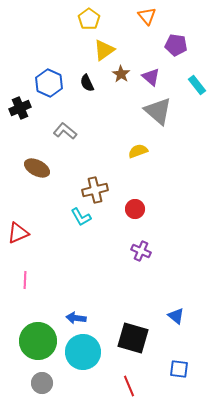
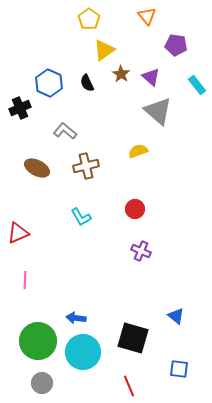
brown cross: moved 9 px left, 24 px up
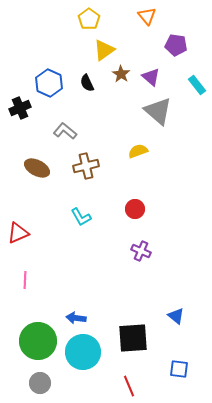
black square: rotated 20 degrees counterclockwise
gray circle: moved 2 px left
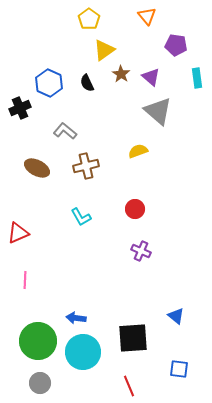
cyan rectangle: moved 7 px up; rotated 30 degrees clockwise
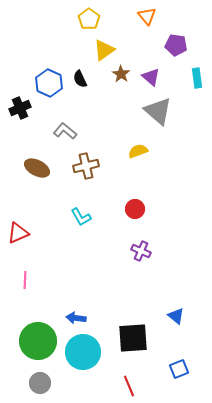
black semicircle: moved 7 px left, 4 px up
blue square: rotated 30 degrees counterclockwise
